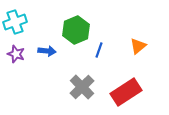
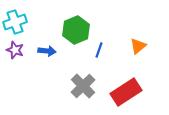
purple star: moved 1 px left, 4 px up
gray cross: moved 1 px right, 1 px up
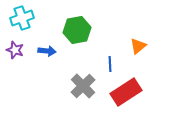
cyan cross: moved 7 px right, 4 px up
green hexagon: moved 1 px right; rotated 12 degrees clockwise
blue line: moved 11 px right, 14 px down; rotated 21 degrees counterclockwise
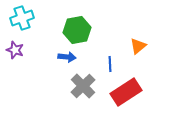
blue arrow: moved 20 px right, 6 px down
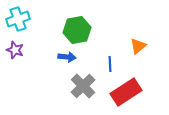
cyan cross: moved 4 px left, 1 px down
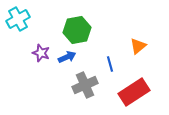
cyan cross: rotated 10 degrees counterclockwise
purple star: moved 26 px right, 3 px down
blue arrow: rotated 30 degrees counterclockwise
blue line: rotated 14 degrees counterclockwise
gray cross: moved 2 px right, 1 px up; rotated 20 degrees clockwise
red rectangle: moved 8 px right
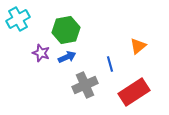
green hexagon: moved 11 px left
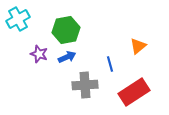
purple star: moved 2 px left, 1 px down
gray cross: rotated 20 degrees clockwise
